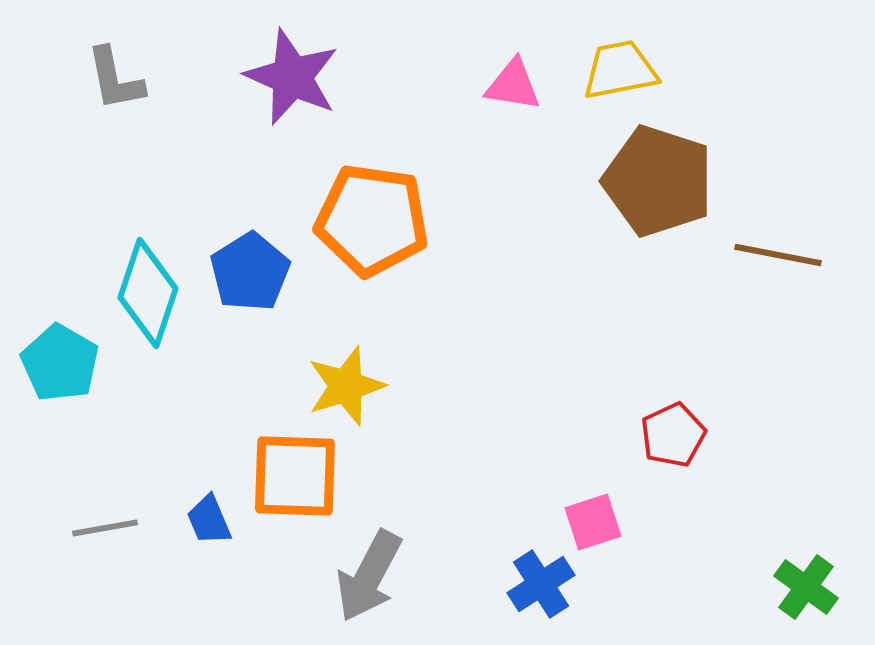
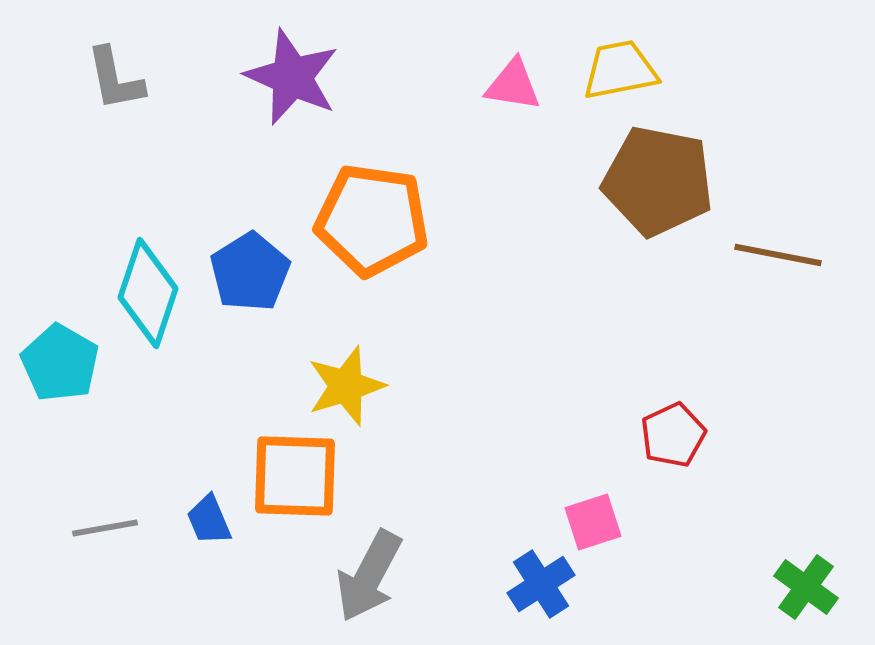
brown pentagon: rotated 7 degrees counterclockwise
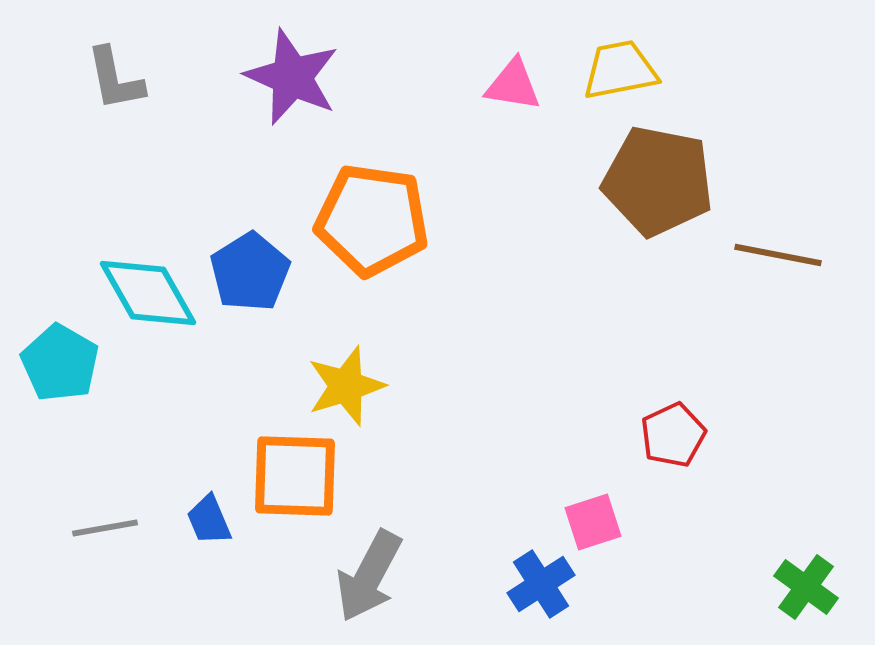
cyan diamond: rotated 48 degrees counterclockwise
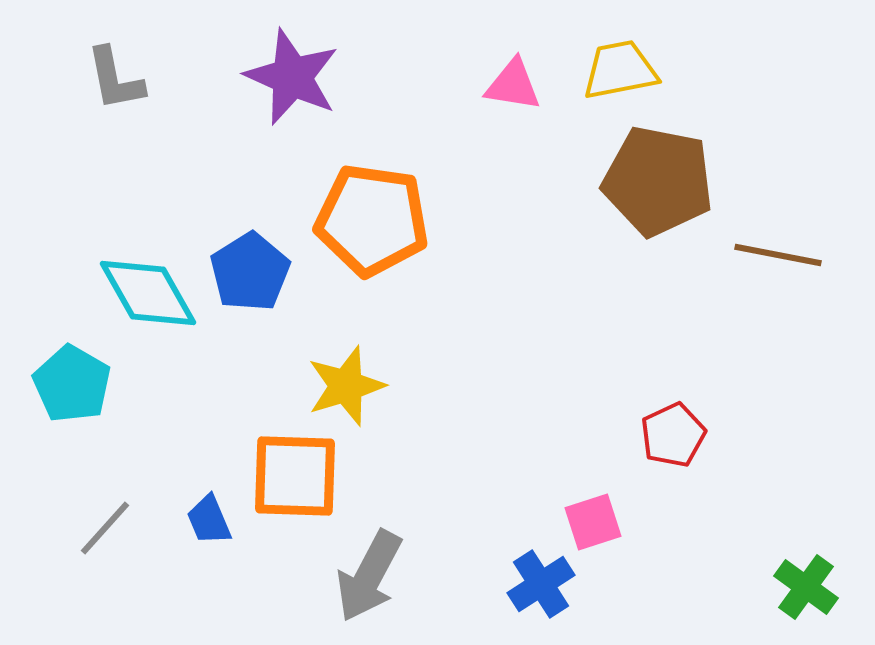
cyan pentagon: moved 12 px right, 21 px down
gray line: rotated 38 degrees counterclockwise
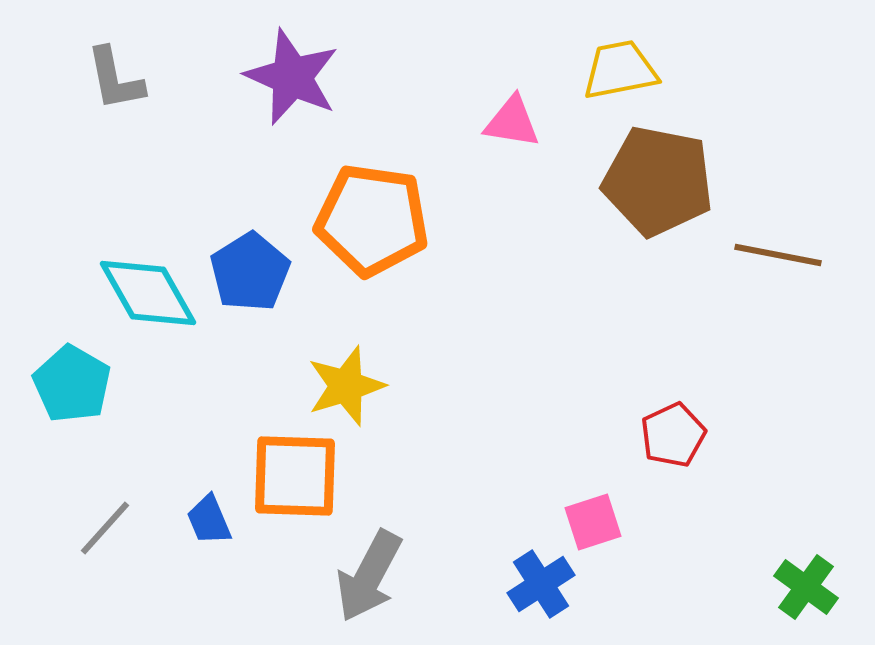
pink triangle: moved 1 px left, 37 px down
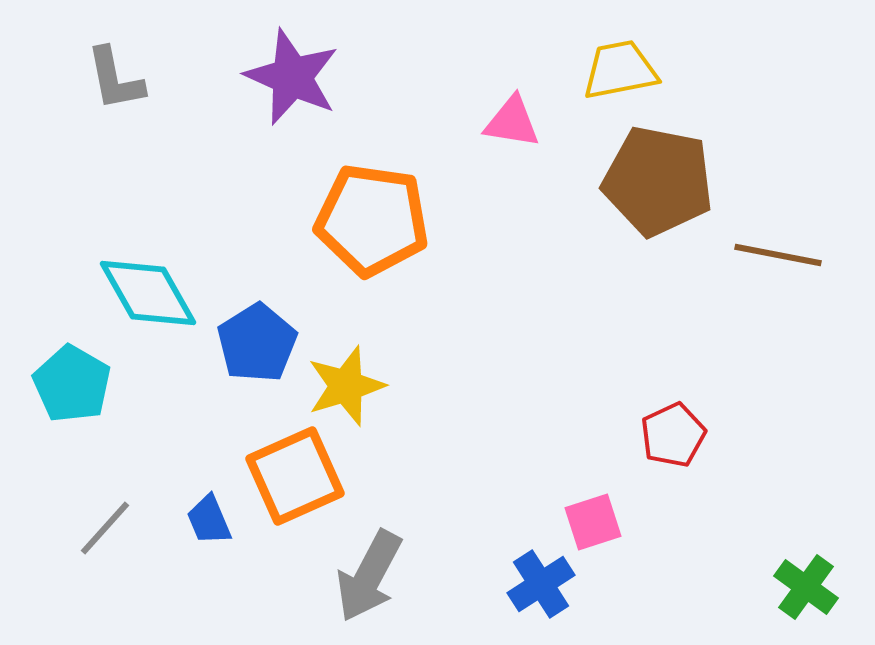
blue pentagon: moved 7 px right, 71 px down
orange square: rotated 26 degrees counterclockwise
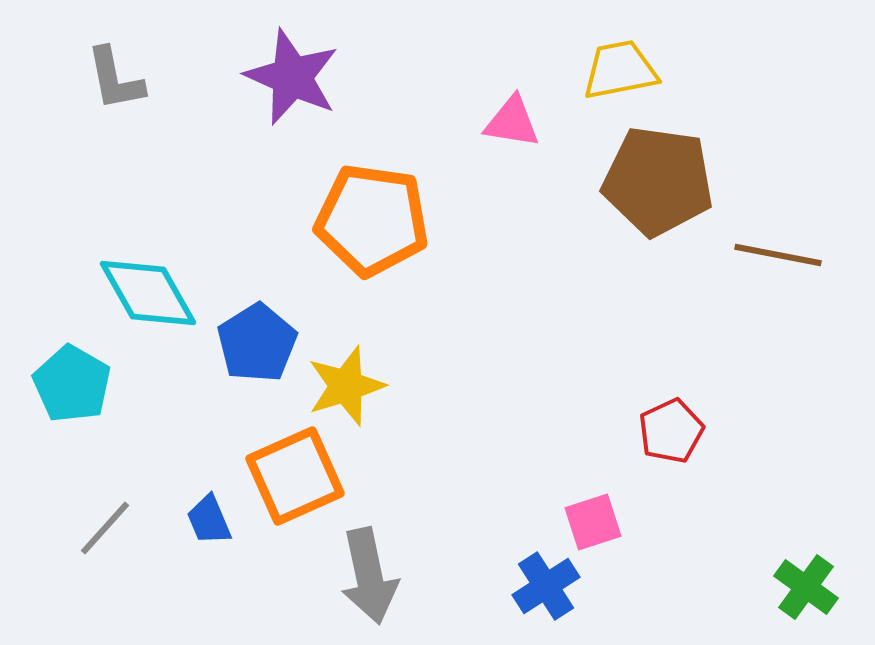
brown pentagon: rotated 3 degrees counterclockwise
red pentagon: moved 2 px left, 4 px up
gray arrow: rotated 40 degrees counterclockwise
blue cross: moved 5 px right, 2 px down
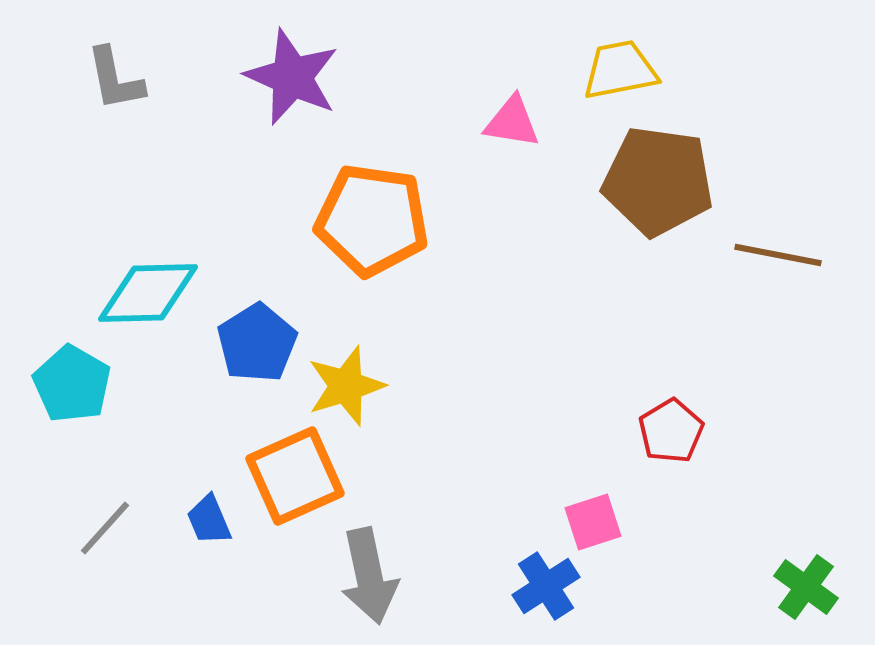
cyan diamond: rotated 62 degrees counterclockwise
red pentagon: rotated 6 degrees counterclockwise
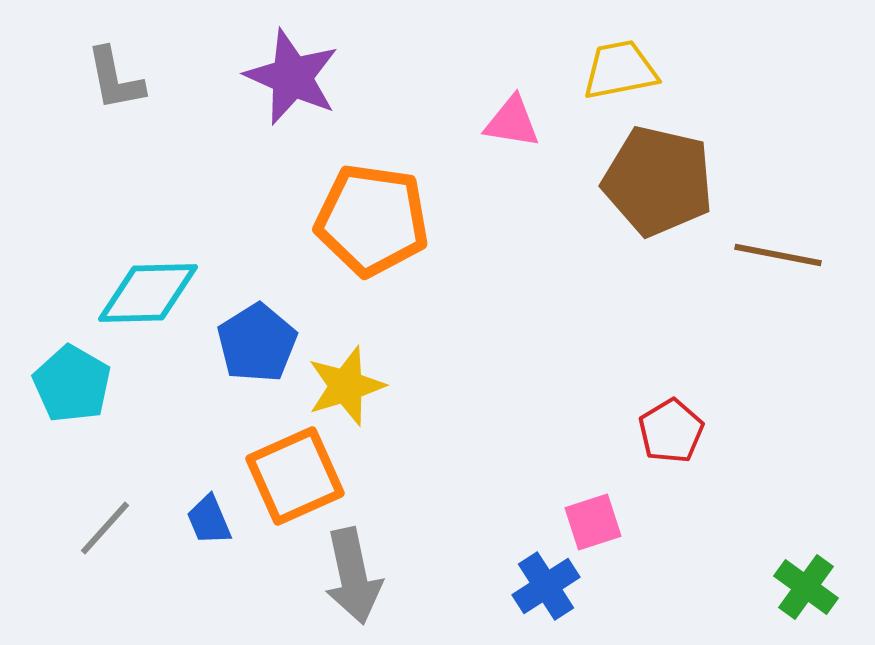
brown pentagon: rotated 5 degrees clockwise
gray arrow: moved 16 px left
